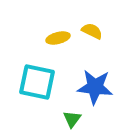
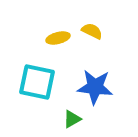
green triangle: rotated 24 degrees clockwise
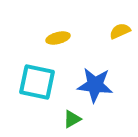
yellow semicircle: moved 28 px right; rotated 50 degrees counterclockwise
blue star: moved 2 px up
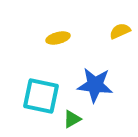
cyan square: moved 4 px right, 14 px down
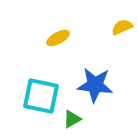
yellow semicircle: moved 2 px right, 4 px up
yellow ellipse: rotated 15 degrees counterclockwise
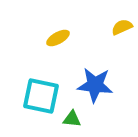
green triangle: rotated 36 degrees clockwise
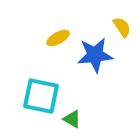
yellow semicircle: rotated 80 degrees clockwise
blue star: moved 30 px up; rotated 12 degrees counterclockwise
green triangle: rotated 24 degrees clockwise
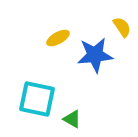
cyan square: moved 4 px left, 3 px down
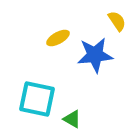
yellow semicircle: moved 5 px left, 6 px up
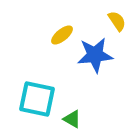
yellow ellipse: moved 4 px right, 3 px up; rotated 10 degrees counterclockwise
